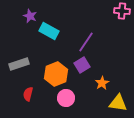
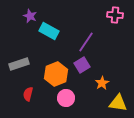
pink cross: moved 7 px left, 4 px down
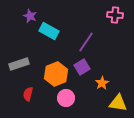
purple square: moved 2 px down
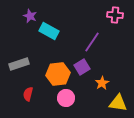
purple line: moved 6 px right
orange hexagon: moved 2 px right; rotated 15 degrees clockwise
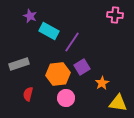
purple line: moved 20 px left
